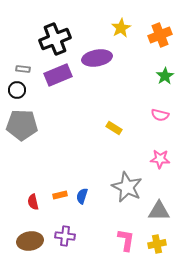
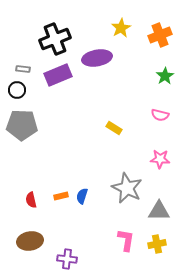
gray star: moved 1 px down
orange rectangle: moved 1 px right, 1 px down
red semicircle: moved 2 px left, 2 px up
purple cross: moved 2 px right, 23 px down
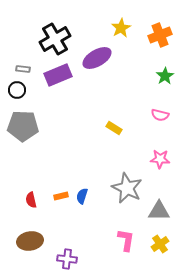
black cross: rotated 8 degrees counterclockwise
purple ellipse: rotated 20 degrees counterclockwise
gray pentagon: moved 1 px right, 1 px down
yellow cross: moved 3 px right; rotated 24 degrees counterclockwise
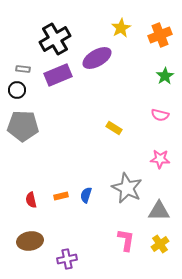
blue semicircle: moved 4 px right, 1 px up
purple cross: rotated 18 degrees counterclockwise
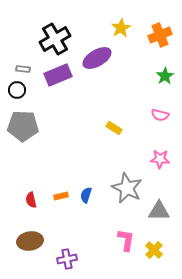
yellow cross: moved 6 px left, 6 px down; rotated 12 degrees counterclockwise
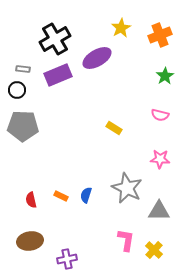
orange rectangle: rotated 40 degrees clockwise
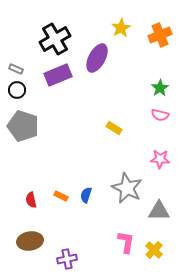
purple ellipse: rotated 32 degrees counterclockwise
gray rectangle: moved 7 px left; rotated 16 degrees clockwise
green star: moved 5 px left, 12 px down
gray pentagon: rotated 16 degrees clockwise
pink L-shape: moved 2 px down
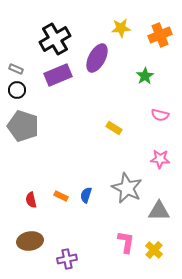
yellow star: rotated 24 degrees clockwise
green star: moved 15 px left, 12 px up
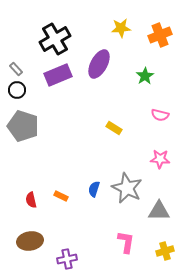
purple ellipse: moved 2 px right, 6 px down
gray rectangle: rotated 24 degrees clockwise
blue semicircle: moved 8 px right, 6 px up
yellow cross: moved 11 px right, 1 px down; rotated 30 degrees clockwise
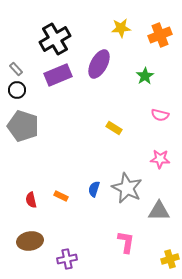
yellow cross: moved 5 px right, 8 px down
